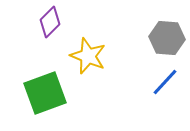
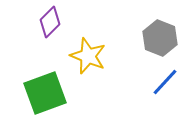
gray hexagon: moved 7 px left; rotated 16 degrees clockwise
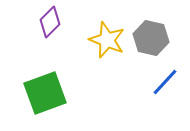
gray hexagon: moved 9 px left; rotated 8 degrees counterclockwise
yellow star: moved 19 px right, 16 px up
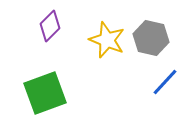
purple diamond: moved 4 px down
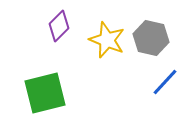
purple diamond: moved 9 px right
green square: rotated 6 degrees clockwise
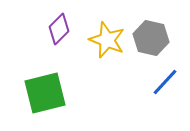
purple diamond: moved 3 px down
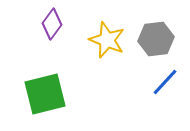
purple diamond: moved 7 px left, 5 px up; rotated 8 degrees counterclockwise
gray hexagon: moved 5 px right, 1 px down; rotated 20 degrees counterclockwise
green square: moved 1 px down
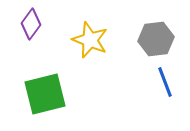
purple diamond: moved 21 px left
yellow star: moved 17 px left
blue line: rotated 64 degrees counterclockwise
